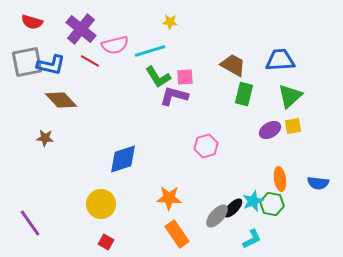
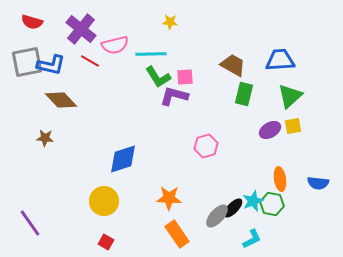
cyan line: moved 1 px right, 3 px down; rotated 16 degrees clockwise
yellow circle: moved 3 px right, 3 px up
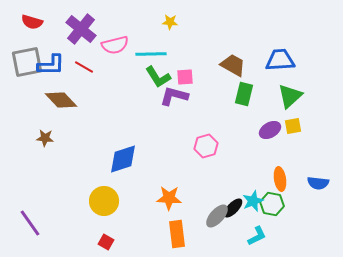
red line: moved 6 px left, 6 px down
blue L-shape: rotated 12 degrees counterclockwise
orange rectangle: rotated 28 degrees clockwise
cyan L-shape: moved 5 px right, 3 px up
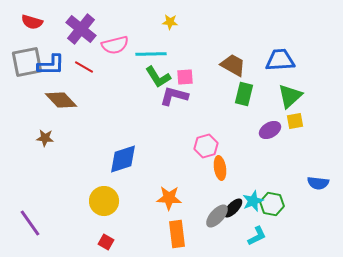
yellow square: moved 2 px right, 5 px up
orange ellipse: moved 60 px left, 11 px up
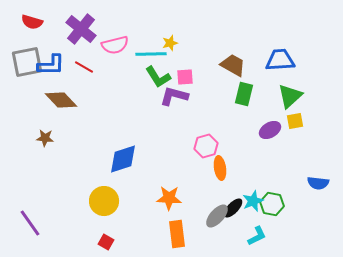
yellow star: moved 21 px down; rotated 21 degrees counterclockwise
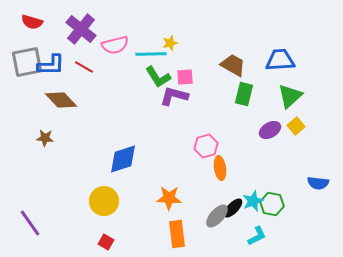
yellow square: moved 1 px right, 5 px down; rotated 30 degrees counterclockwise
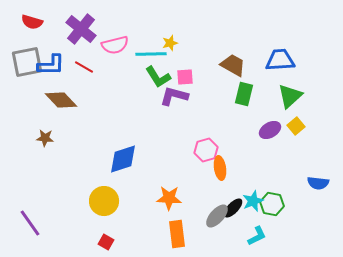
pink hexagon: moved 4 px down
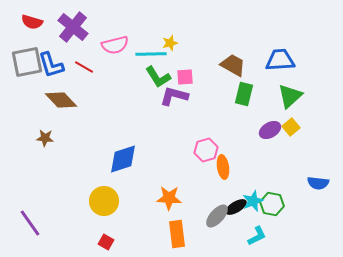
purple cross: moved 8 px left, 2 px up
blue L-shape: rotated 72 degrees clockwise
yellow square: moved 5 px left, 1 px down
orange ellipse: moved 3 px right, 1 px up
black ellipse: moved 3 px right, 1 px up; rotated 15 degrees clockwise
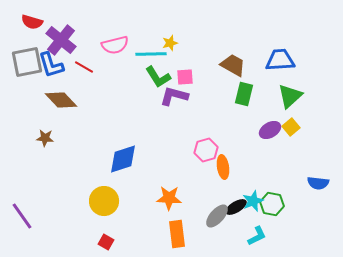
purple cross: moved 12 px left, 13 px down
purple line: moved 8 px left, 7 px up
